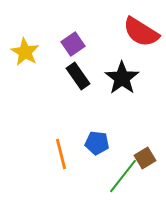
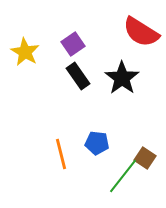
brown square: rotated 25 degrees counterclockwise
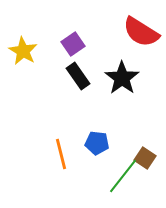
yellow star: moved 2 px left, 1 px up
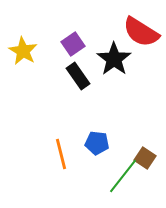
black star: moved 8 px left, 19 px up
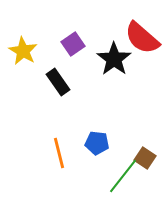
red semicircle: moved 1 px right, 6 px down; rotated 9 degrees clockwise
black rectangle: moved 20 px left, 6 px down
orange line: moved 2 px left, 1 px up
